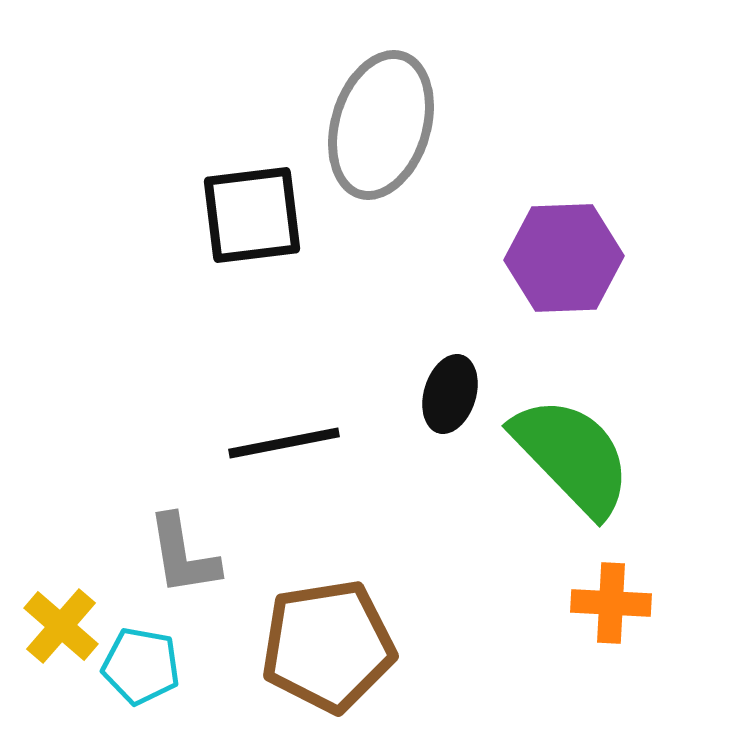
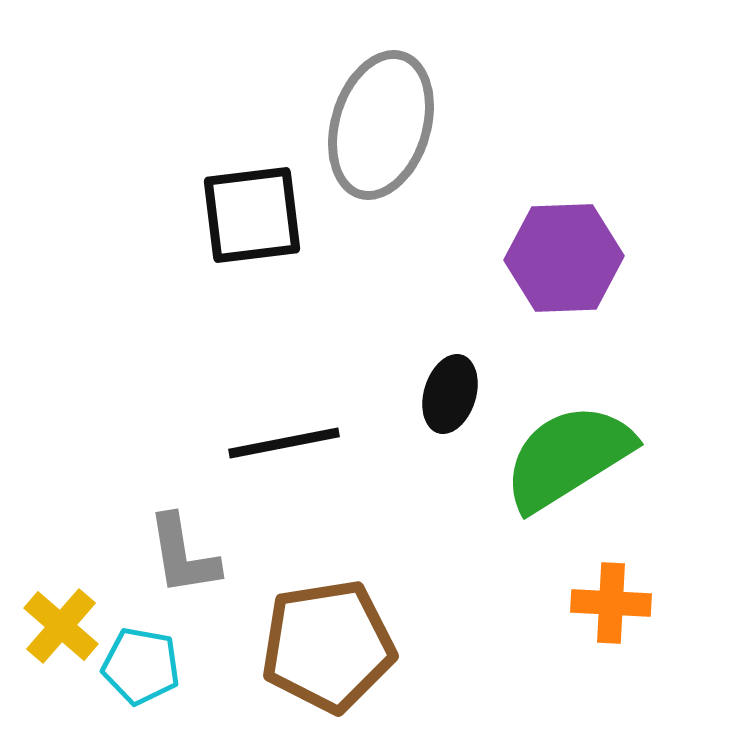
green semicircle: moved 4 px left, 1 px down; rotated 78 degrees counterclockwise
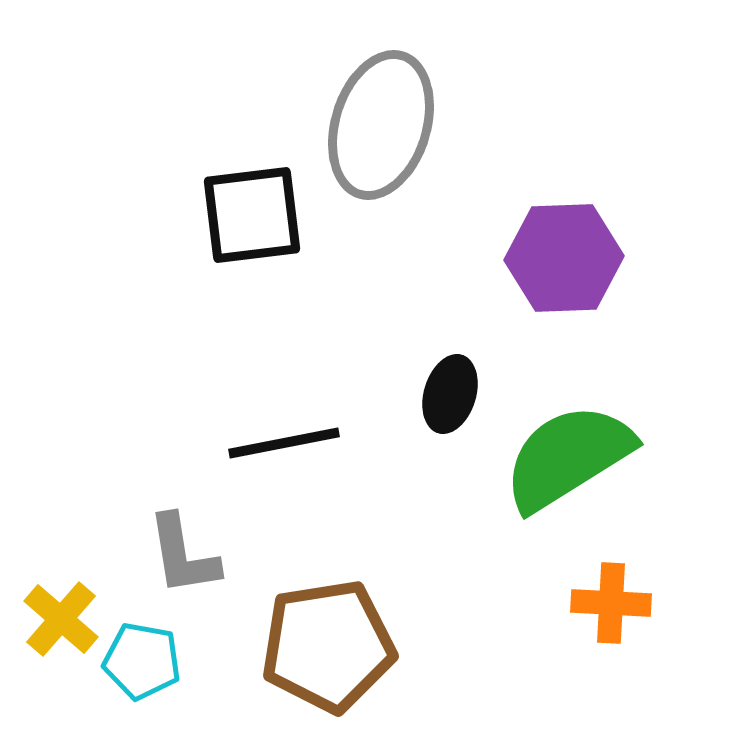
yellow cross: moved 7 px up
cyan pentagon: moved 1 px right, 5 px up
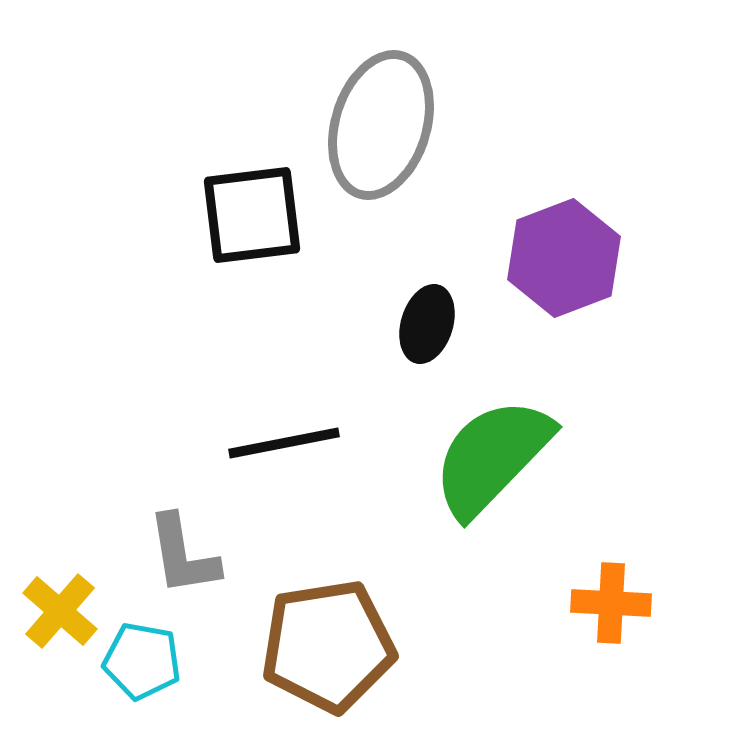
purple hexagon: rotated 19 degrees counterclockwise
black ellipse: moved 23 px left, 70 px up
green semicircle: moved 76 px left; rotated 14 degrees counterclockwise
yellow cross: moved 1 px left, 8 px up
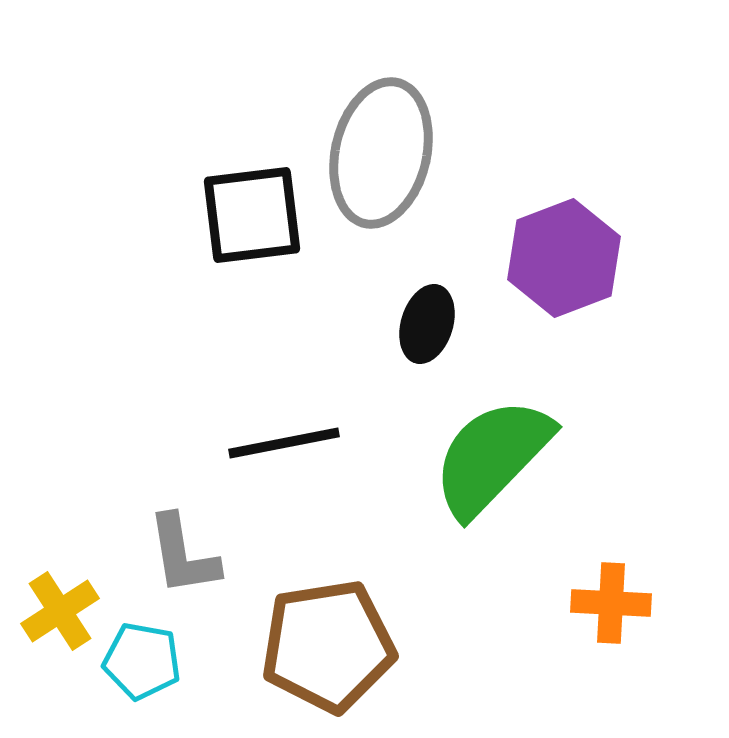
gray ellipse: moved 28 px down; rotated 4 degrees counterclockwise
yellow cross: rotated 16 degrees clockwise
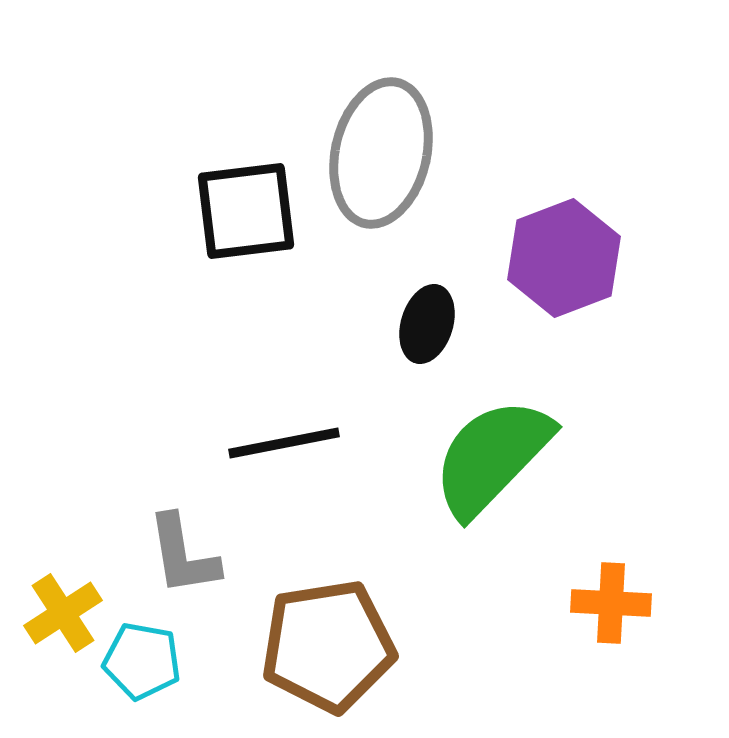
black square: moved 6 px left, 4 px up
yellow cross: moved 3 px right, 2 px down
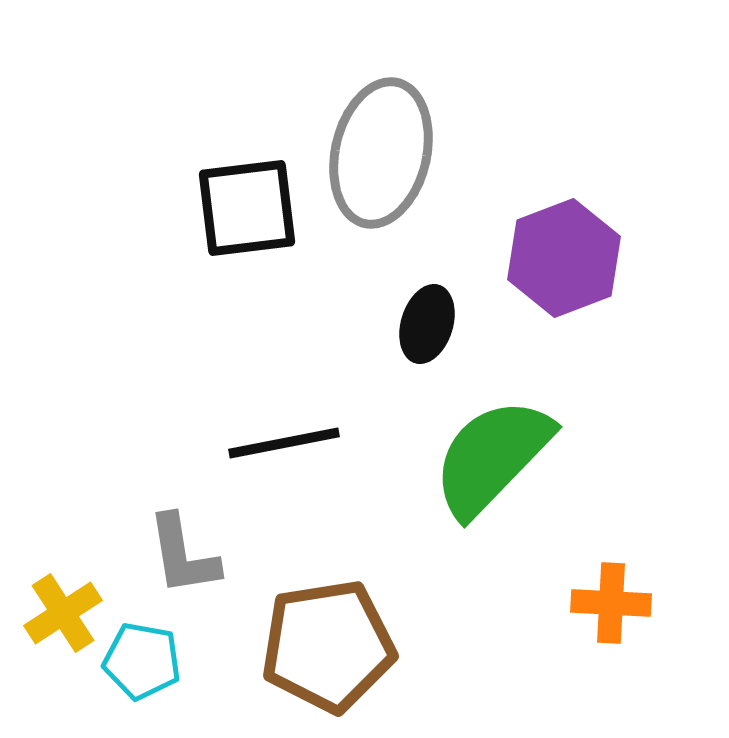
black square: moved 1 px right, 3 px up
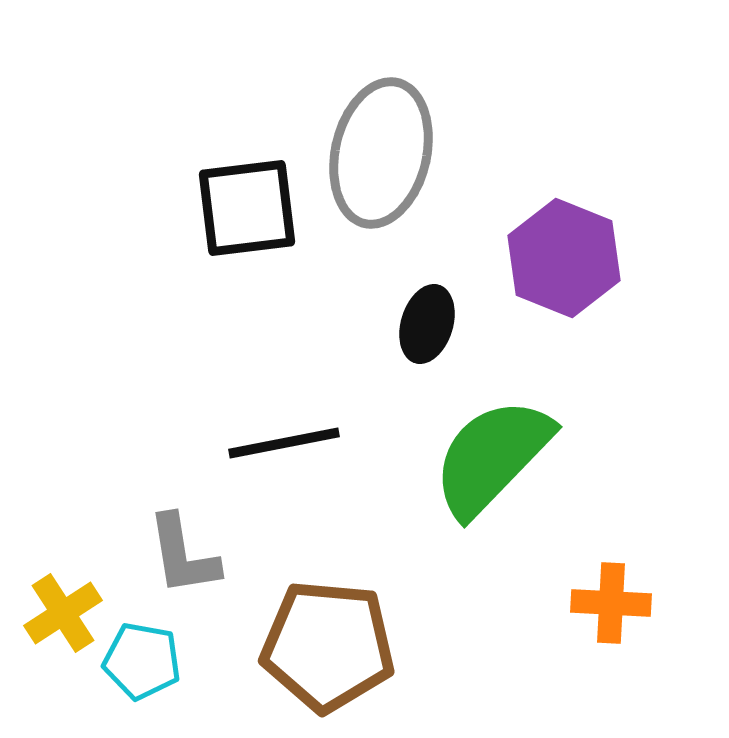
purple hexagon: rotated 17 degrees counterclockwise
brown pentagon: rotated 14 degrees clockwise
